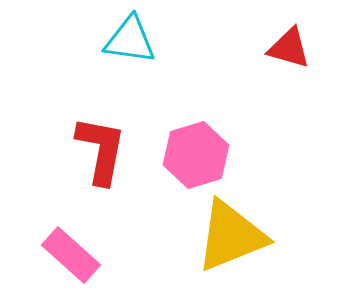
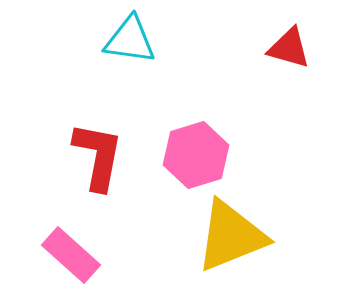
red L-shape: moved 3 px left, 6 px down
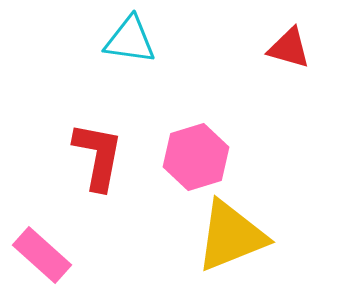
pink hexagon: moved 2 px down
pink rectangle: moved 29 px left
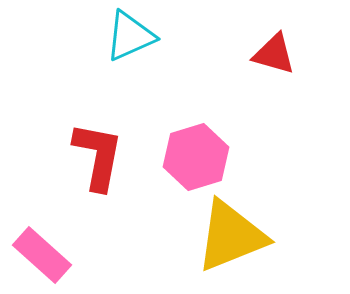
cyan triangle: moved 4 px up; rotated 32 degrees counterclockwise
red triangle: moved 15 px left, 6 px down
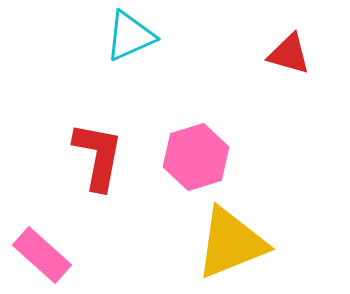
red triangle: moved 15 px right
yellow triangle: moved 7 px down
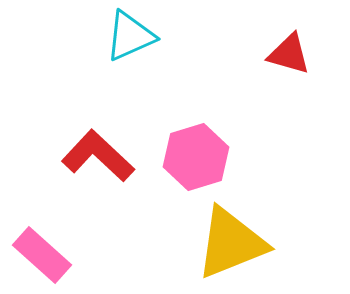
red L-shape: rotated 58 degrees counterclockwise
